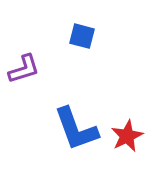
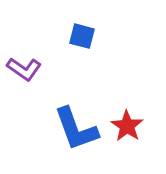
purple L-shape: rotated 52 degrees clockwise
red star: moved 10 px up; rotated 12 degrees counterclockwise
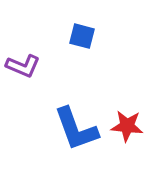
purple L-shape: moved 1 px left, 3 px up; rotated 12 degrees counterclockwise
red star: rotated 28 degrees counterclockwise
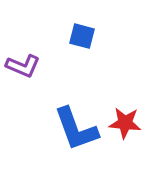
red star: moved 2 px left, 3 px up
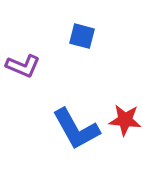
red star: moved 3 px up
blue L-shape: rotated 9 degrees counterclockwise
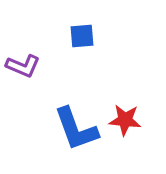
blue square: rotated 20 degrees counterclockwise
blue L-shape: rotated 9 degrees clockwise
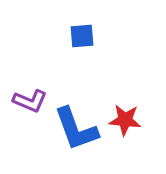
purple L-shape: moved 7 px right, 35 px down
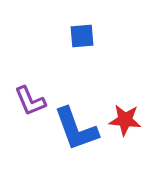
purple L-shape: rotated 44 degrees clockwise
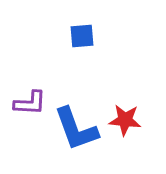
purple L-shape: moved 2 px down; rotated 64 degrees counterclockwise
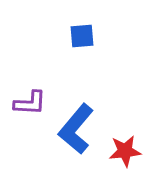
red star: moved 31 px down; rotated 12 degrees counterclockwise
blue L-shape: rotated 60 degrees clockwise
